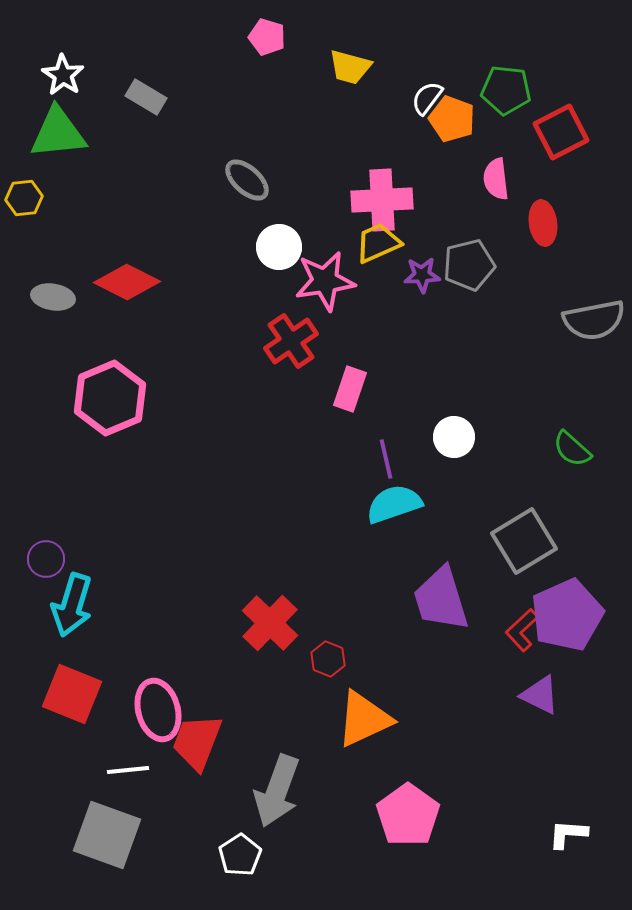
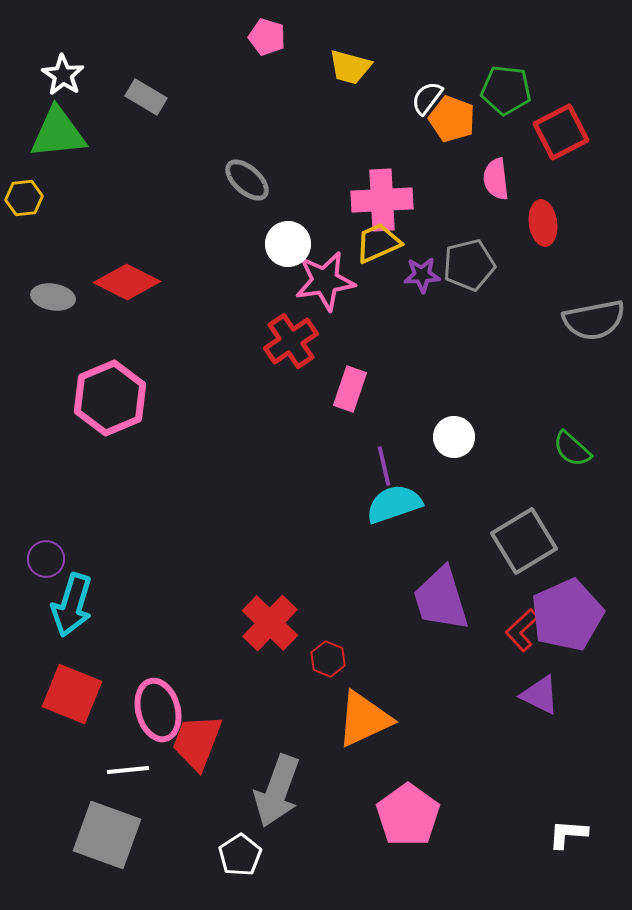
white circle at (279, 247): moved 9 px right, 3 px up
purple line at (386, 459): moved 2 px left, 7 px down
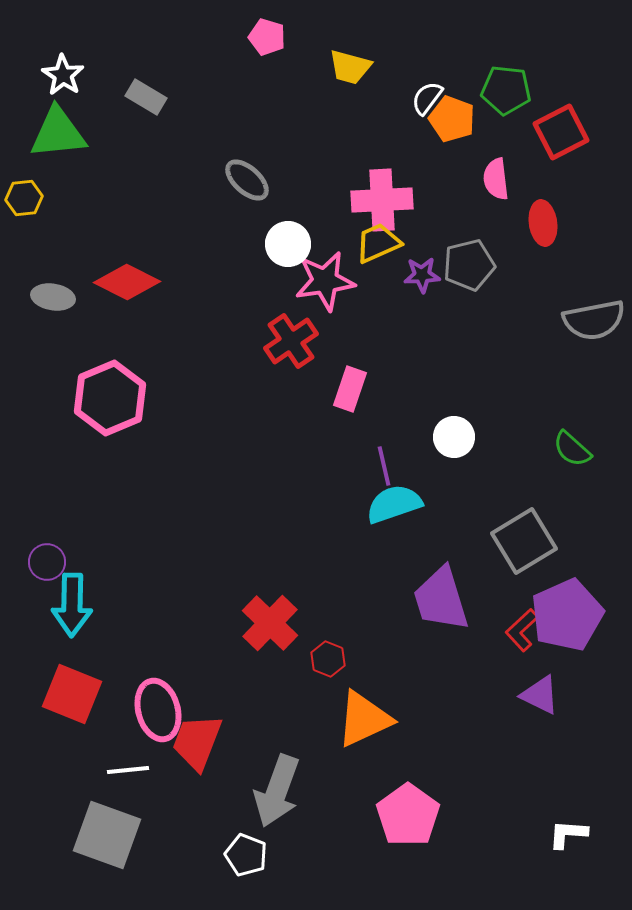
purple circle at (46, 559): moved 1 px right, 3 px down
cyan arrow at (72, 605): rotated 16 degrees counterclockwise
white pentagon at (240, 855): moved 6 px right; rotated 18 degrees counterclockwise
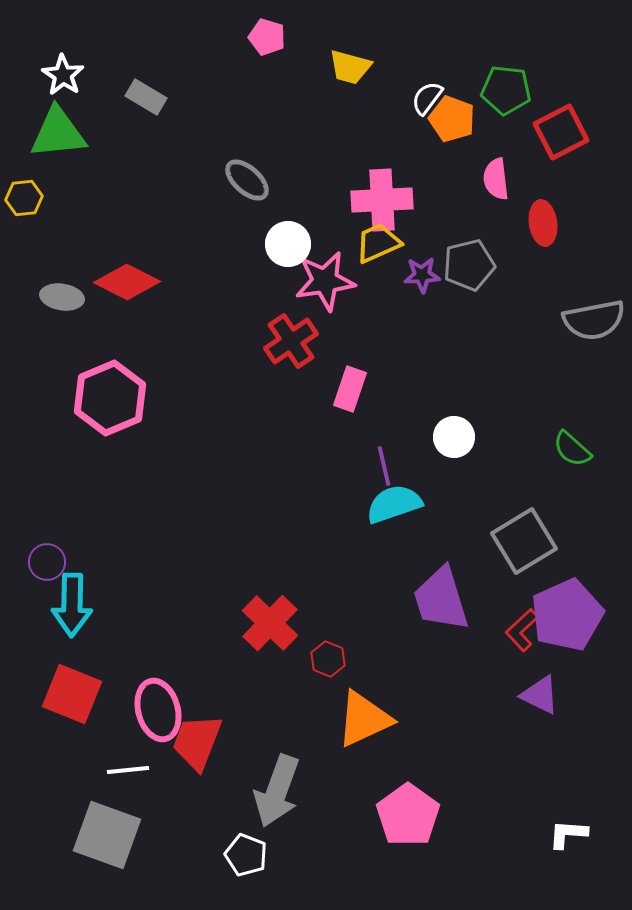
gray ellipse at (53, 297): moved 9 px right
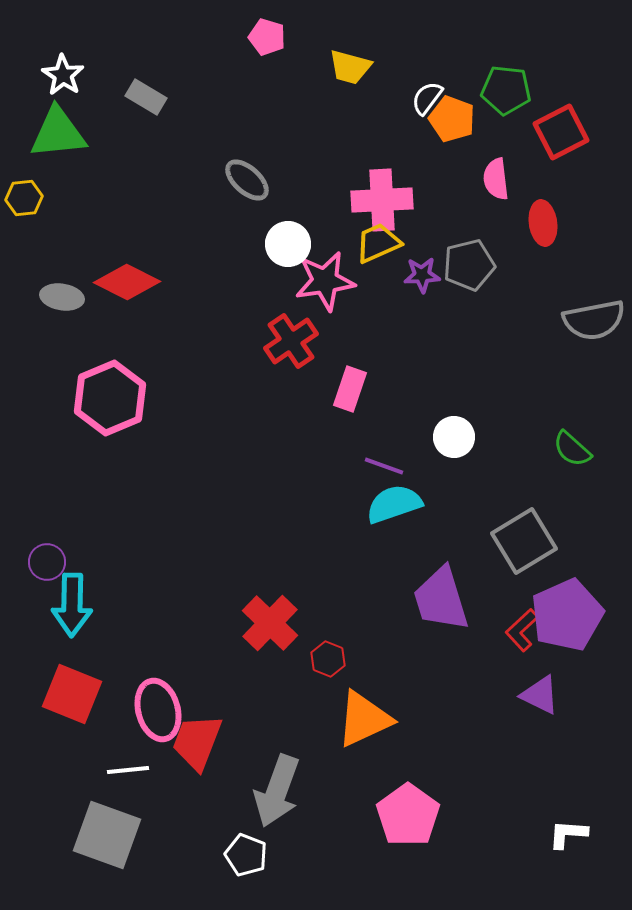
purple line at (384, 466): rotated 57 degrees counterclockwise
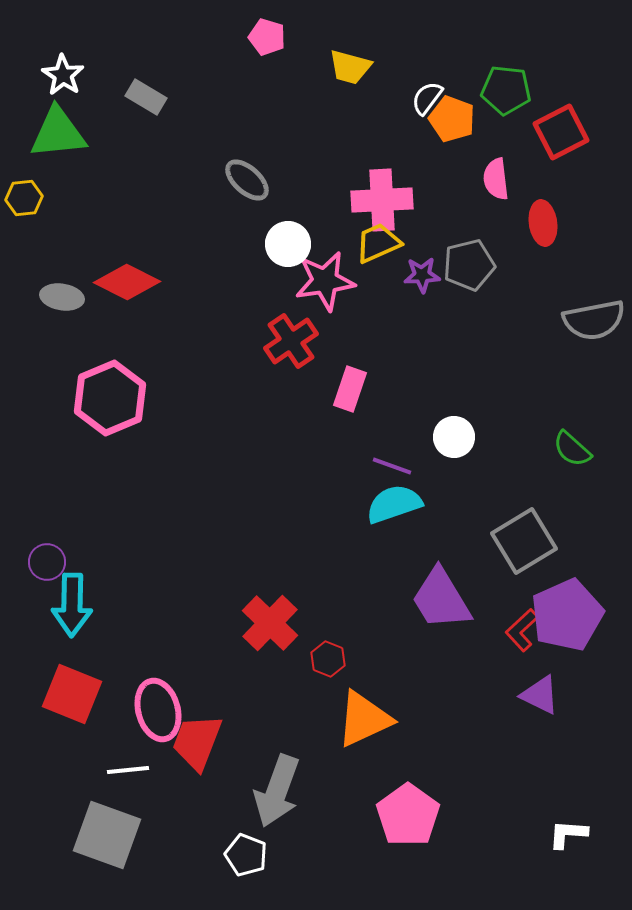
purple line at (384, 466): moved 8 px right
purple trapezoid at (441, 599): rotated 14 degrees counterclockwise
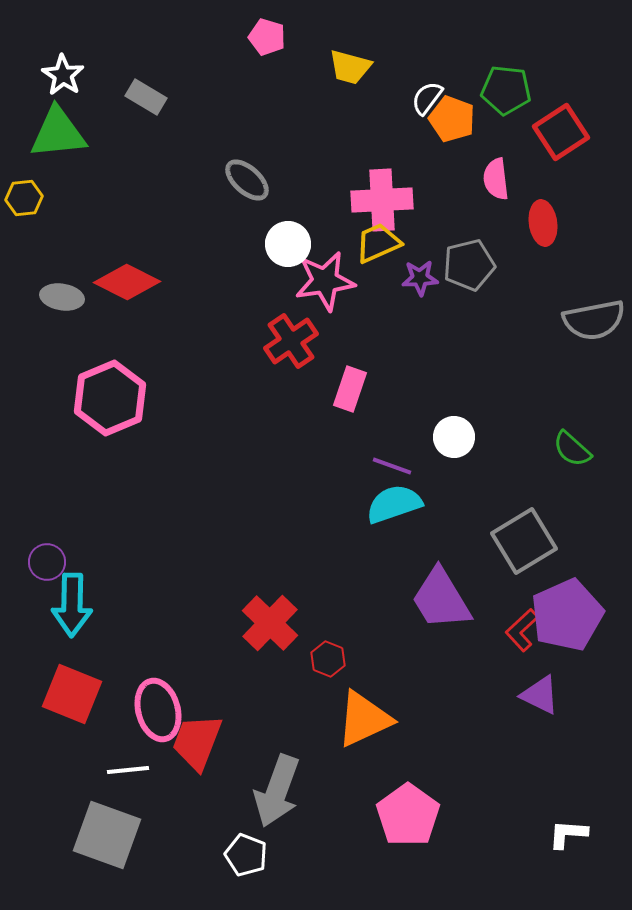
red square at (561, 132): rotated 6 degrees counterclockwise
purple star at (422, 275): moved 2 px left, 3 px down
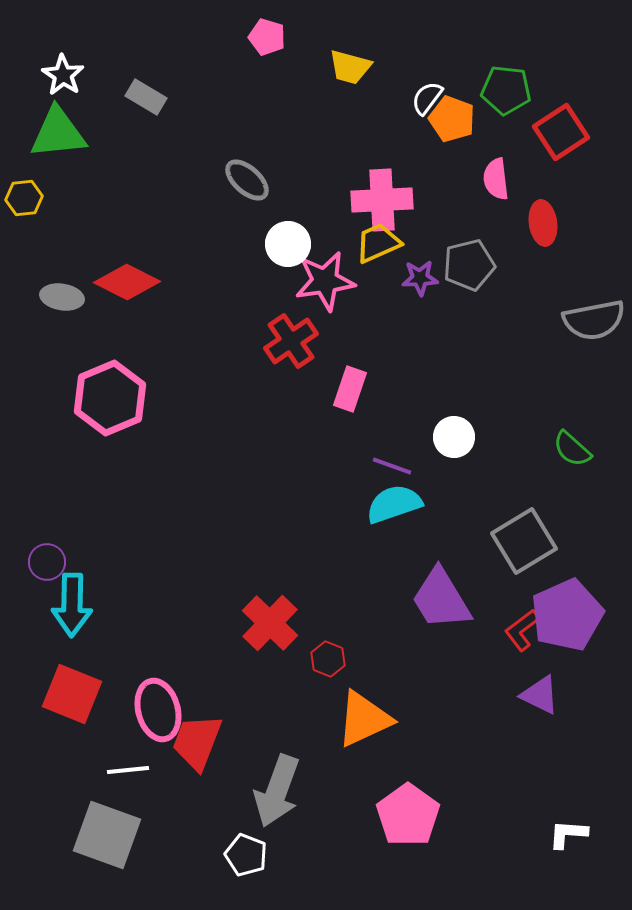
red L-shape at (522, 630): rotated 6 degrees clockwise
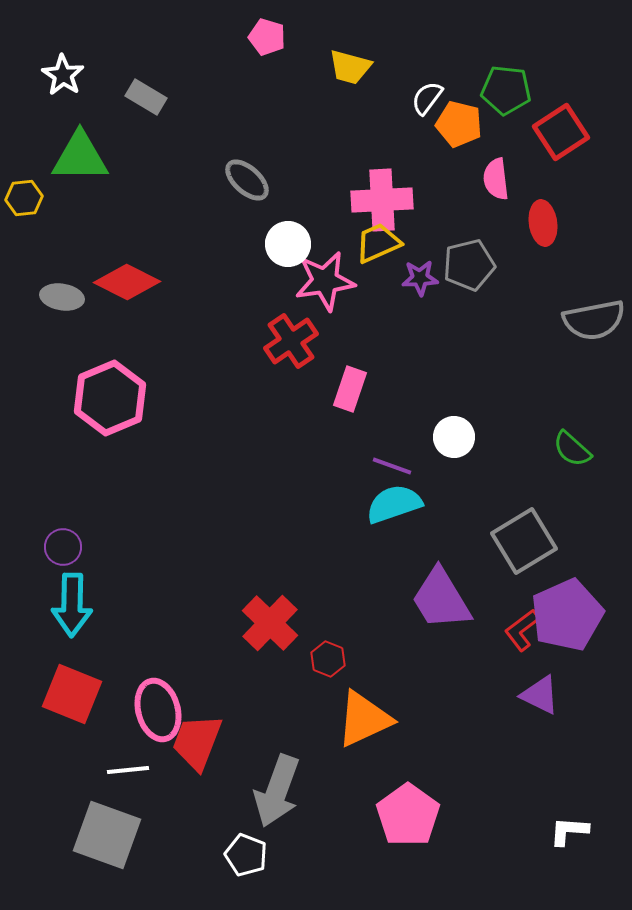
orange pentagon at (452, 119): moved 7 px right, 5 px down; rotated 6 degrees counterclockwise
green triangle at (58, 133): moved 22 px right, 24 px down; rotated 6 degrees clockwise
purple circle at (47, 562): moved 16 px right, 15 px up
white L-shape at (568, 834): moved 1 px right, 3 px up
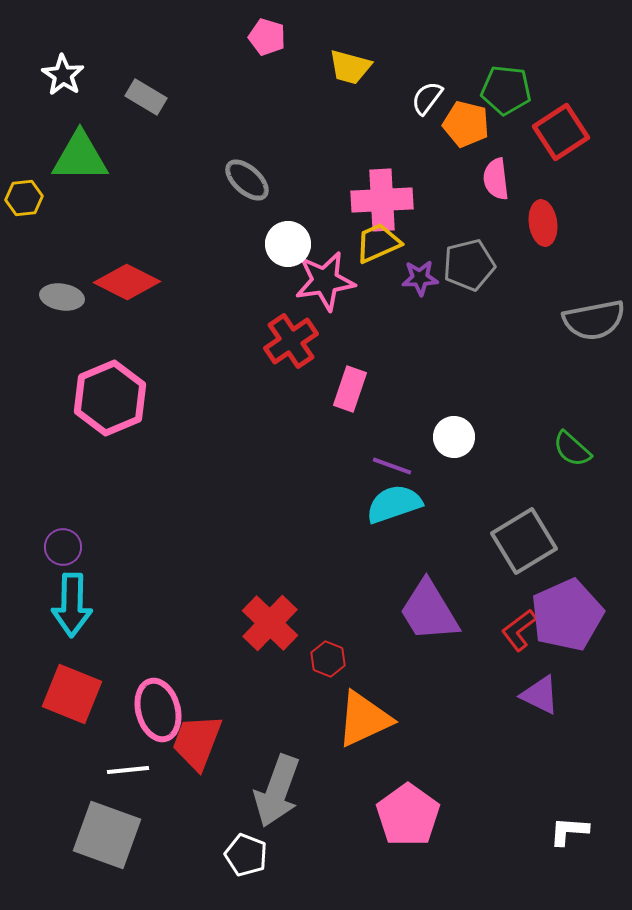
orange pentagon at (459, 124): moved 7 px right
purple trapezoid at (441, 599): moved 12 px left, 12 px down
red L-shape at (522, 630): moved 3 px left
